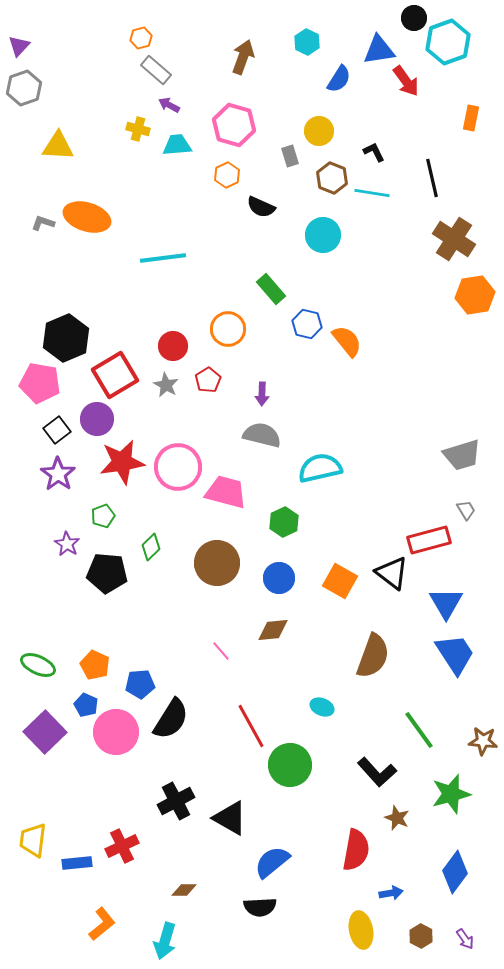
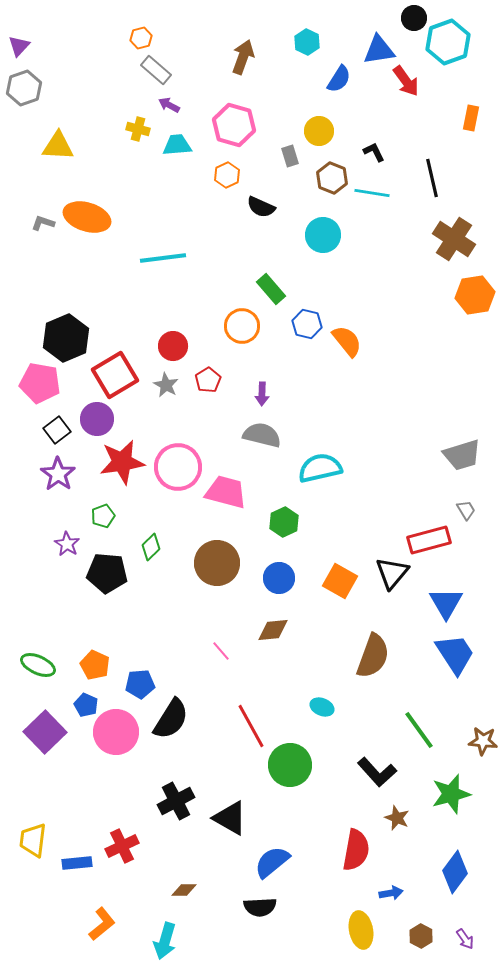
orange circle at (228, 329): moved 14 px right, 3 px up
black triangle at (392, 573): rotated 33 degrees clockwise
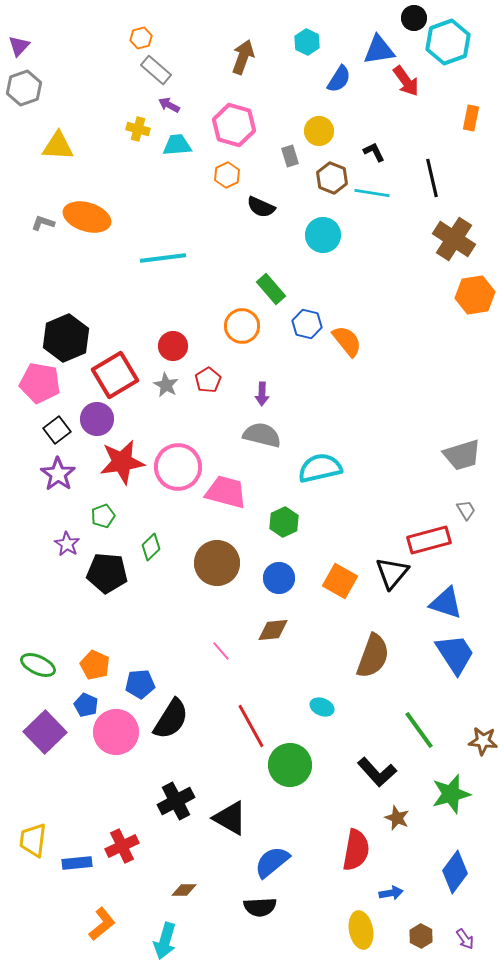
blue triangle at (446, 603): rotated 42 degrees counterclockwise
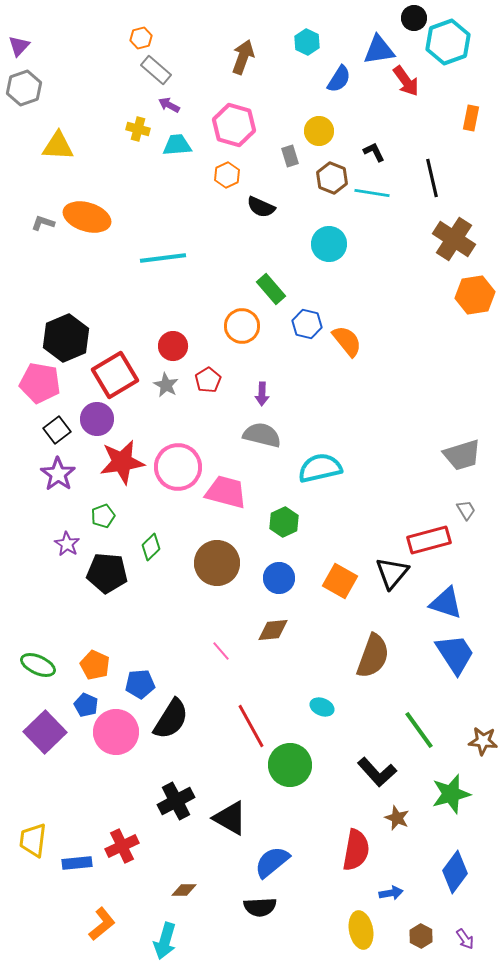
cyan circle at (323, 235): moved 6 px right, 9 px down
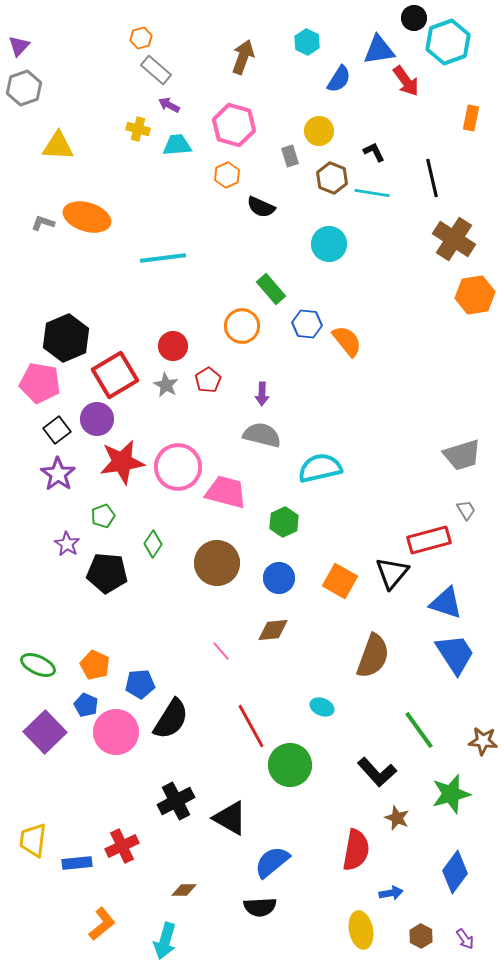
blue hexagon at (307, 324): rotated 8 degrees counterclockwise
green diamond at (151, 547): moved 2 px right, 3 px up; rotated 12 degrees counterclockwise
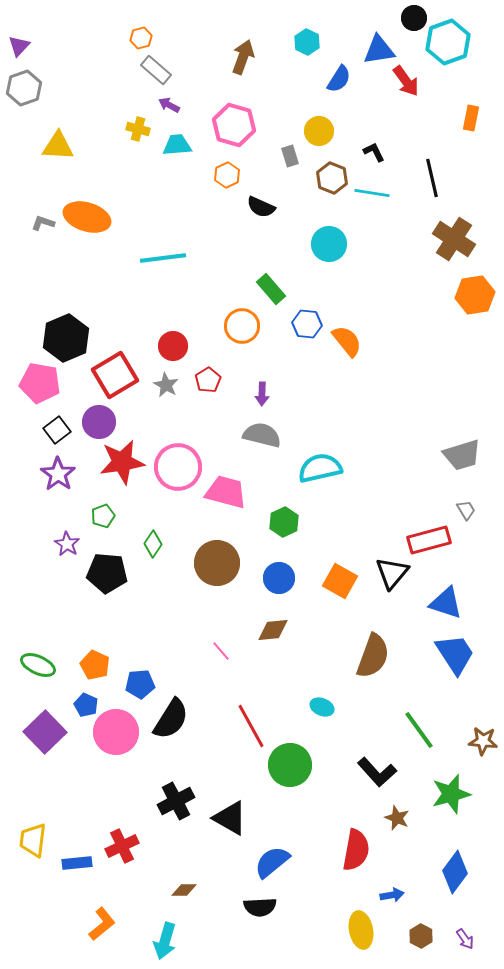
purple circle at (97, 419): moved 2 px right, 3 px down
blue arrow at (391, 893): moved 1 px right, 2 px down
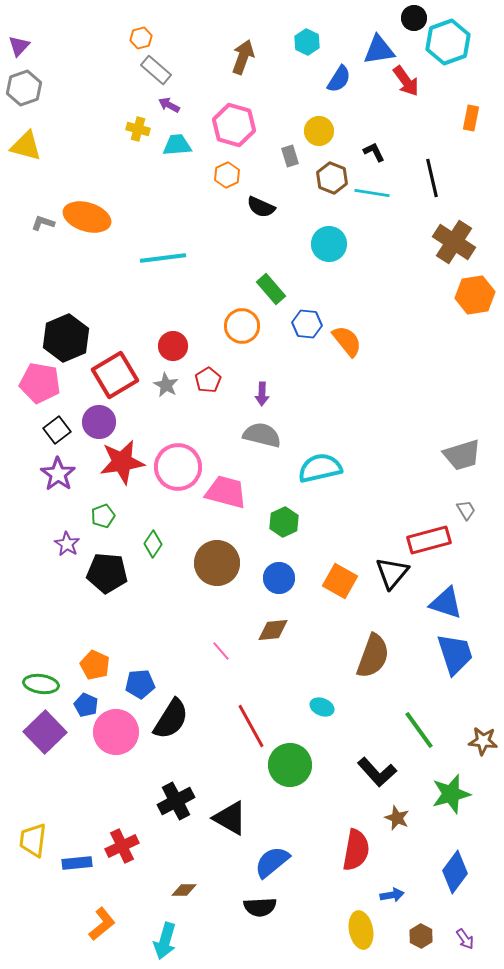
yellow triangle at (58, 146): moved 32 px left; rotated 12 degrees clockwise
brown cross at (454, 239): moved 3 px down
blue trapezoid at (455, 654): rotated 15 degrees clockwise
green ellipse at (38, 665): moved 3 px right, 19 px down; rotated 16 degrees counterclockwise
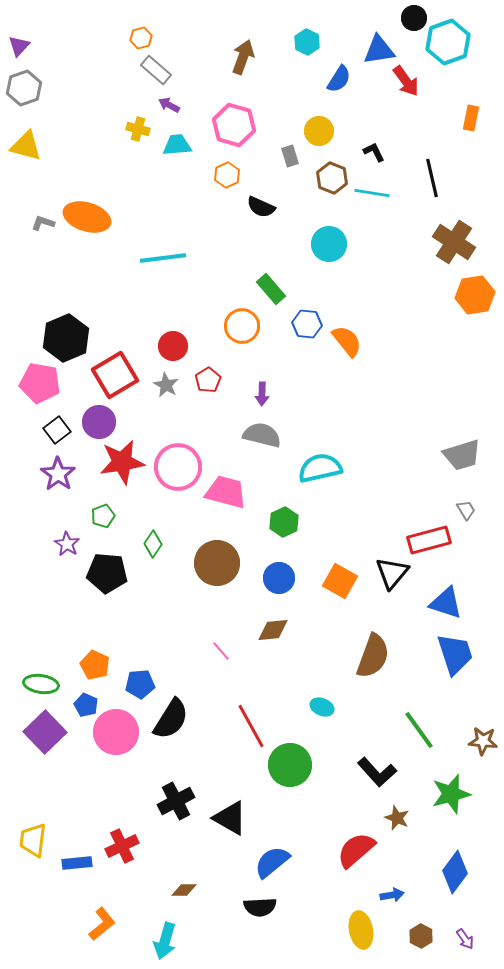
red semicircle at (356, 850): rotated 141 degrees counterclockwise
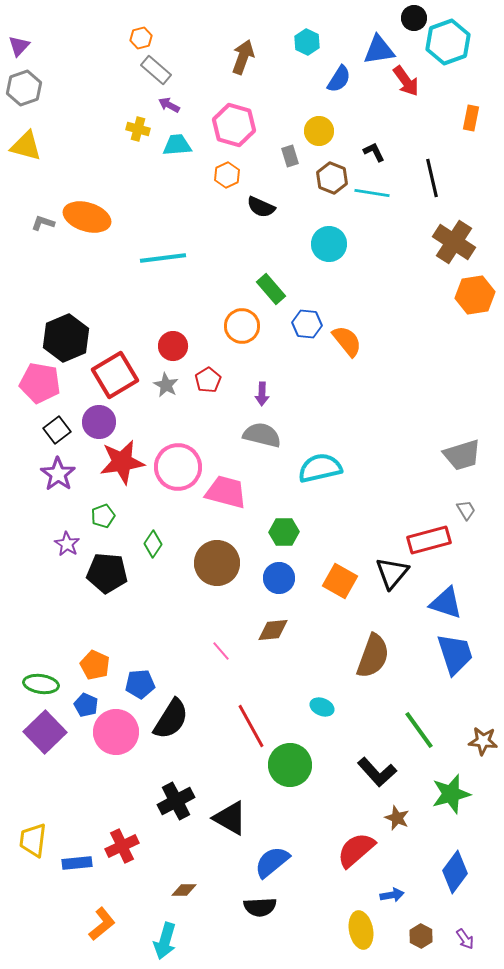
green hexagon at (284, 522): moved 10 px down; rotated 24 degrees clockwise
